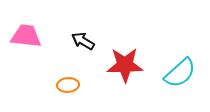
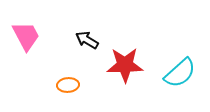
pink trapezoid: rotated 56 degrees clockwise
black arrow: moved 4 px right, 1 px up
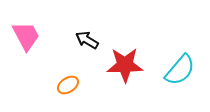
cyan semicircle: moved 3 px up; rotated 8 degrees counterclockwise
orange ellipse: rotated 30 degrees counterclockwise
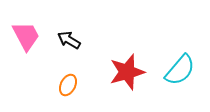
black arrow: moved 18 px left
red star: moved 2 px right, 7 px down; rotated 15 degrees counterclockwise
orange ellipse: rotated 30 degrees counterclockwise
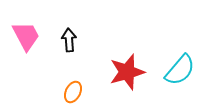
black arrow: rotated 55 degrees clockwise
orange ellipse: moved 5 px right, 7 px down
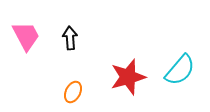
black arrow: moved 1 px right, 2 px up
red star: moved 1 px right, 5 px down
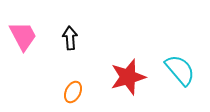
pink trapezoid: moved 3 px left
cyan semicircle: rotated 80 degrees counterclockwise
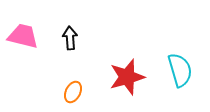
pink trapezoid: rotated 48 degrees counterclockwise
cyan semicircle: rotated 24 degrees clockwise
red star: moved 1 px left
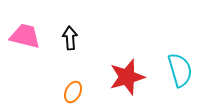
pink trapezoid: moved 2 px right
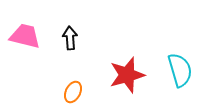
red star: moved 2 px up
